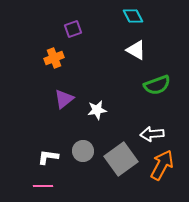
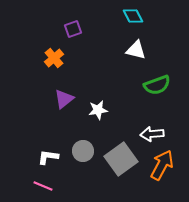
white triangle: rotated 15 degrees counterclockwise
orange cross: rotated 18 degrees counterclockwise
white star: moved 1 px right
pink line: rotated 24 degrees clockwise
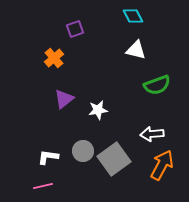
purple square: moved 2 px right
gray square: moved 7 px left
pink line: rotated 36 degrees counterclockwise
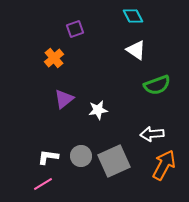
white triangle: rotated 20 degrees clockwise
gray circle: moved 2 px left, 5 px down
gray square: moved 2 px down; rotated 12 degrees clockwise
orange arrow: moved 2 px right
pink line: moved 2 px up; rotated 18 degrees counterclockwise
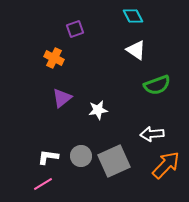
orange cross: rotated 24 degrees counterclockwise
purple triangle: moved 2 px left, 1 px up
orange arrow: moved 2 px right; rotated 16 degrees clockwise
